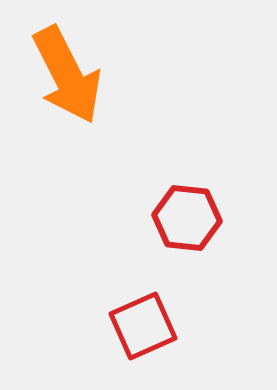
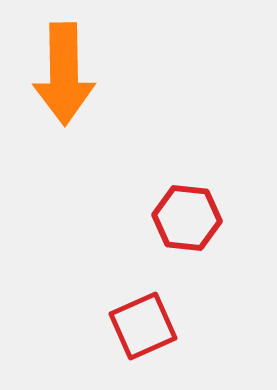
orange arrow: moved 3 px left, 1 px up; rotated 26 degrees clockwise
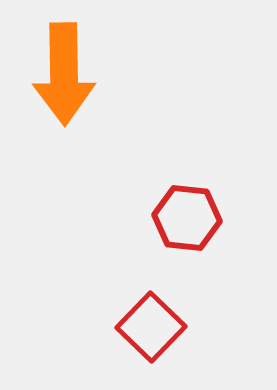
red square: moved 8 px right, 1 px down; rotated 22 degrees counterclockwise
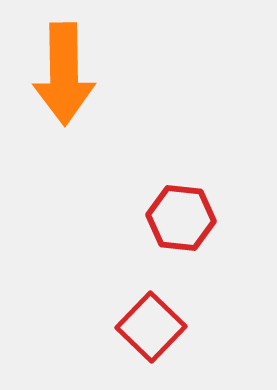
red hexagon: moved 6 px left
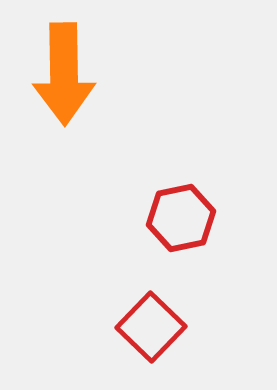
red hexagon: rotated 18 degrees counterclockwise
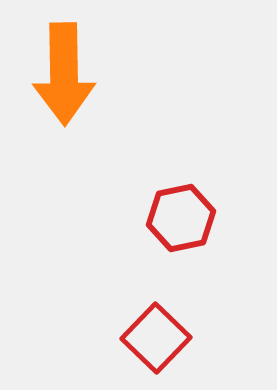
red square: moved 5 px right, 11 px down
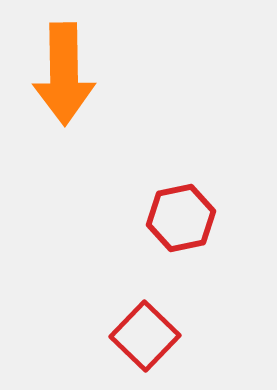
red square: moved 11 px left, 2 px up
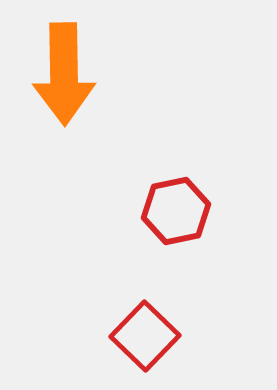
red hexagon: moved 5 px left, 7 px up
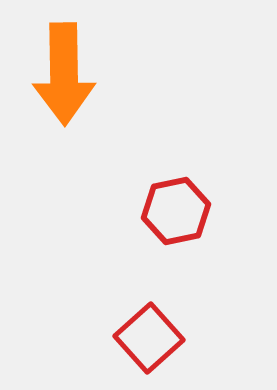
red square: moved 4 px right, 2 px down; rotated 4 degrees clockwise
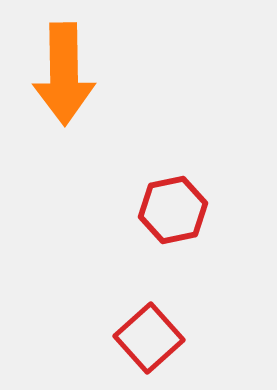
red hexagon: moved 3 px left, 1 px up
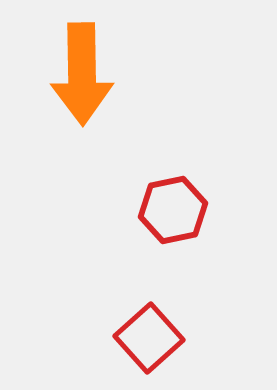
orange arrow: moved 18 px right
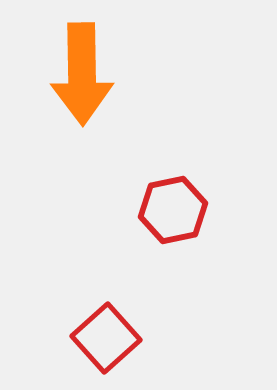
red square: moved 43 px left
